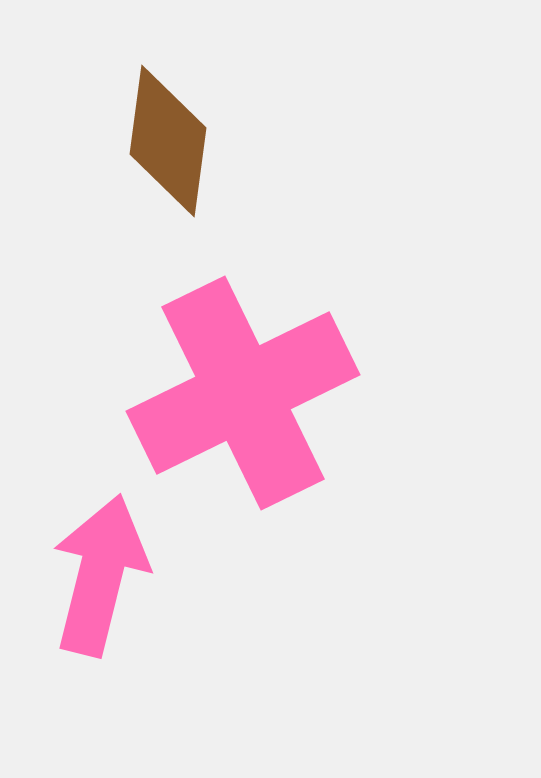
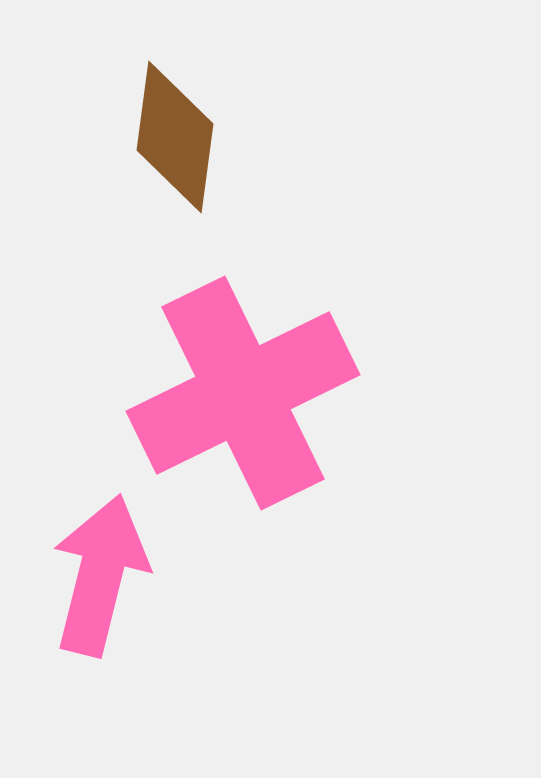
brown diamond: moved 7 px right, 4 px up
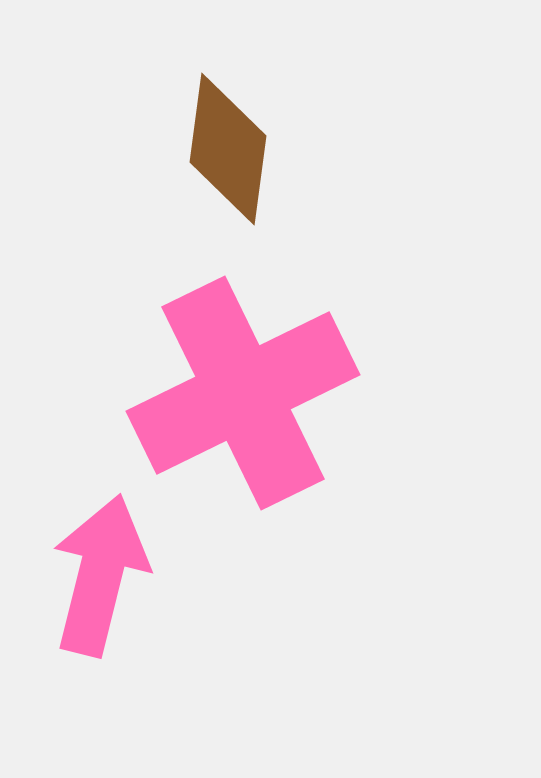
brown diamond: moved 53 px right, 12 px down
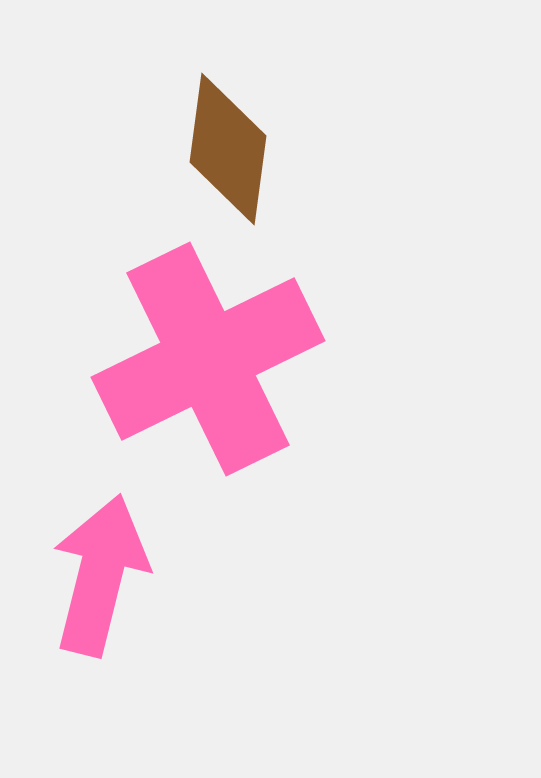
pink cross: moved 35 px left, 34 px up
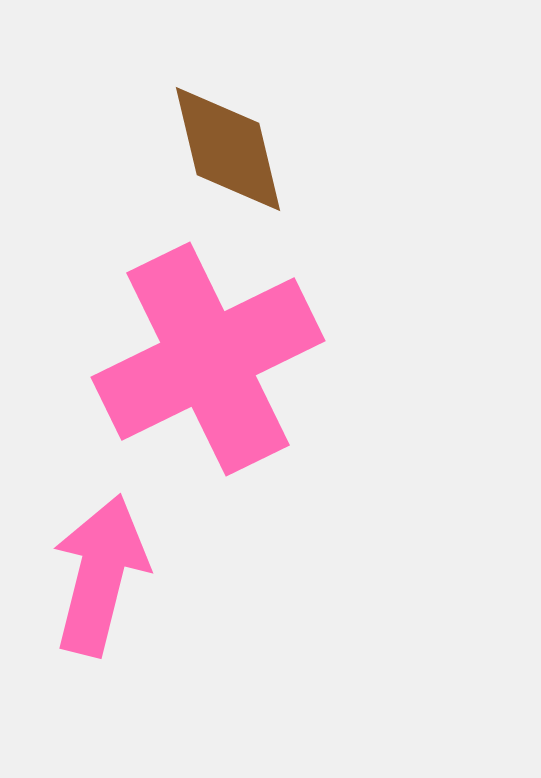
brown diamond: rotated 21 degrees counterclockwise
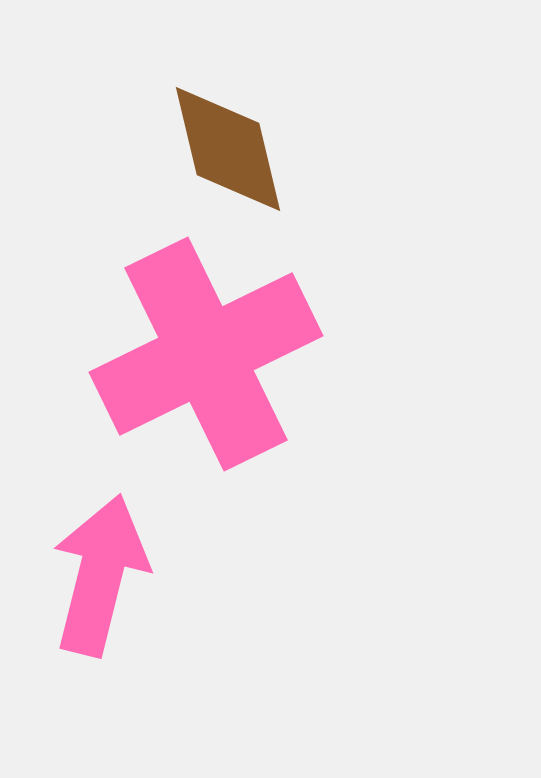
pink cross: moved 2 px left, 5 px up
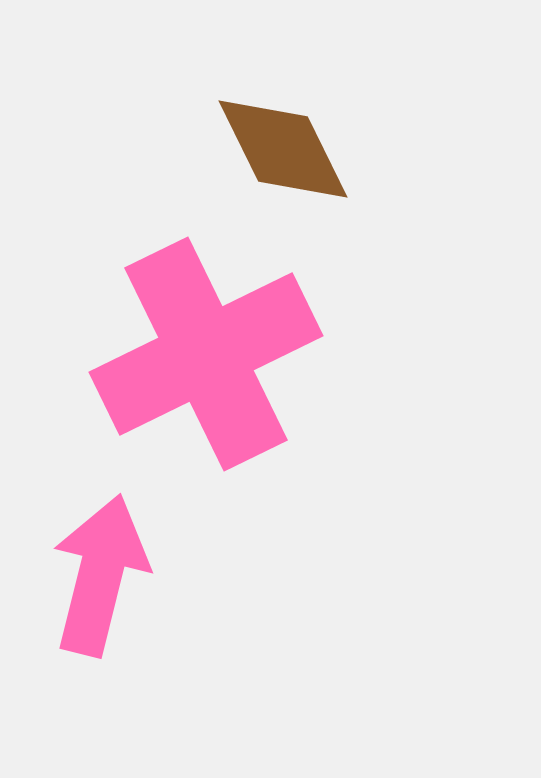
brown diamond: moved 55 px right; rotated 13 degrees counterclockwise
